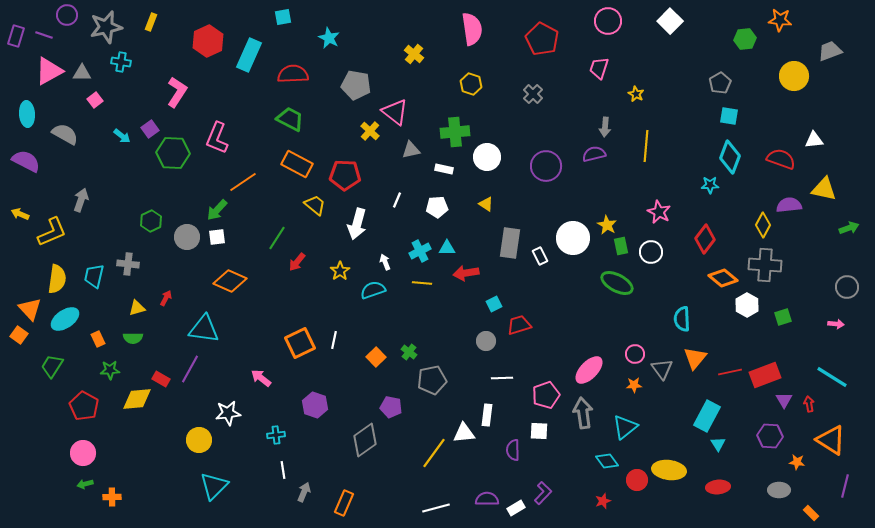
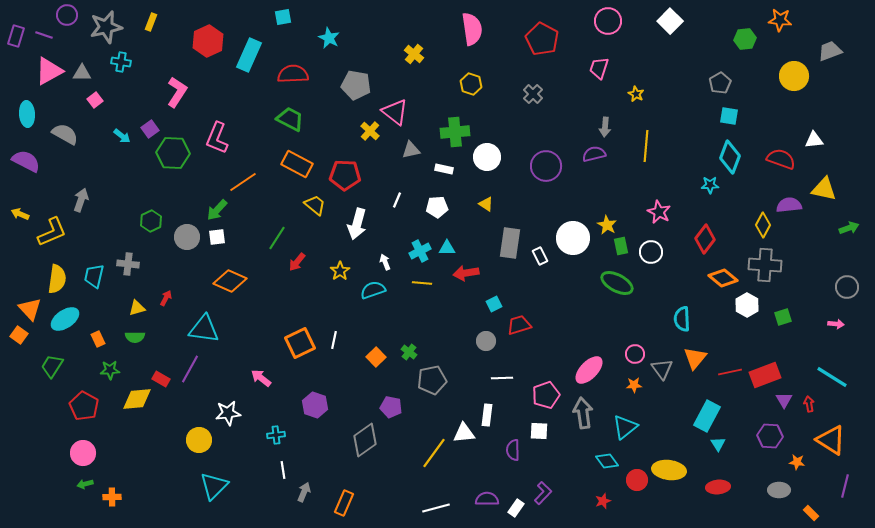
green semicircle at (133, 338): moved 2 px right, 1 px up
white rectangle at (516, 508): rotated 24 degrees counterclockwise
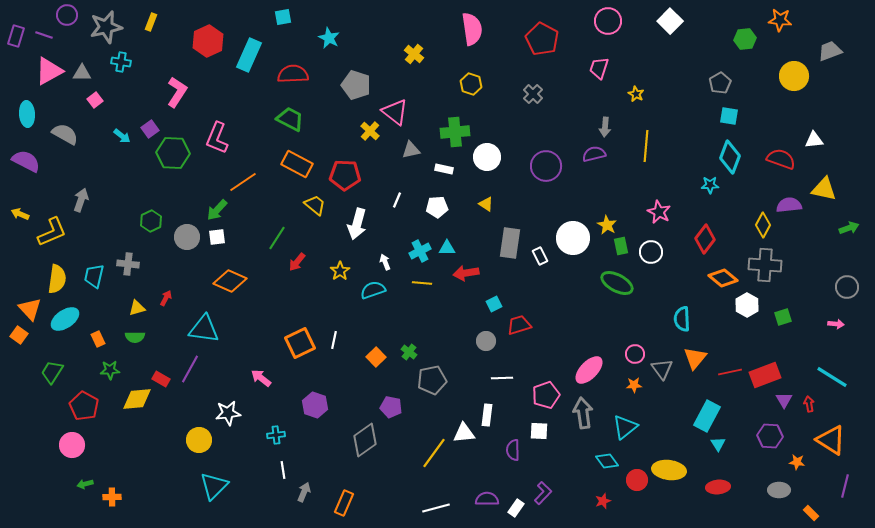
gray pentagon at (356, 85): rotated 8 degrees clockwise
green trapezoid at (52, 366): moved 6 px down
pink circle at (83, 453): moved 11 px left, 8 px up
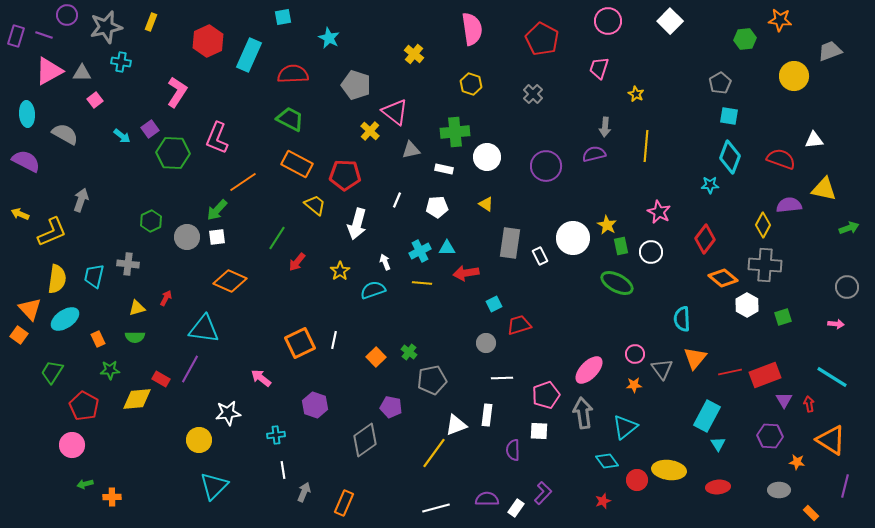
gray circle at (486, 341): moved 2 px down
white triangle at (464, 433): moved 8 px left, 8 px up; rotated 15 degrees counterclockwise
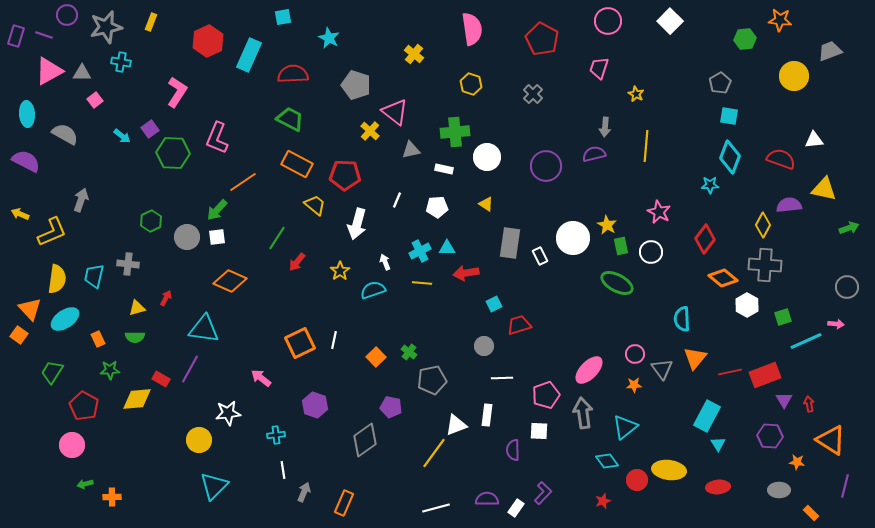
gray circle at (486, 343): moved 2 px left, 3 px down
cyan line at (832, 377): moved 26 px left, 36 px up; rotated 56 degrees counterclockwise
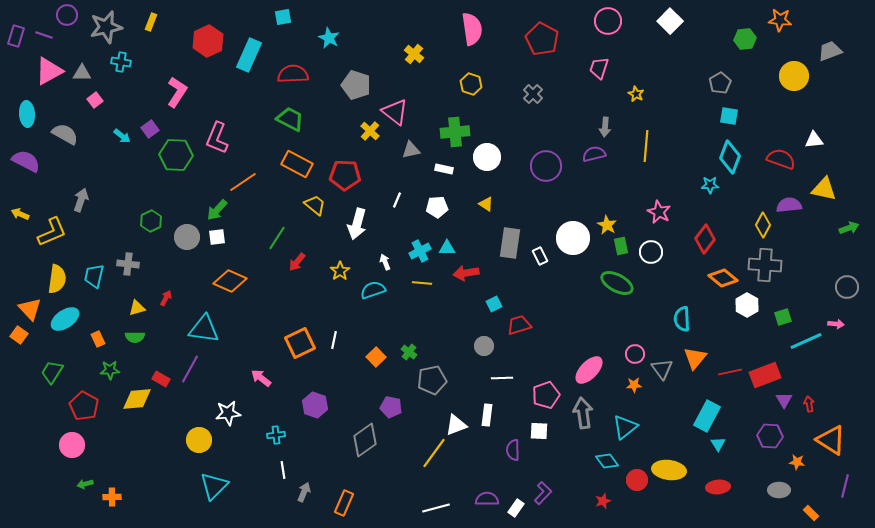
green hexagon at (173, 153): moved 3 px right, 2 px down
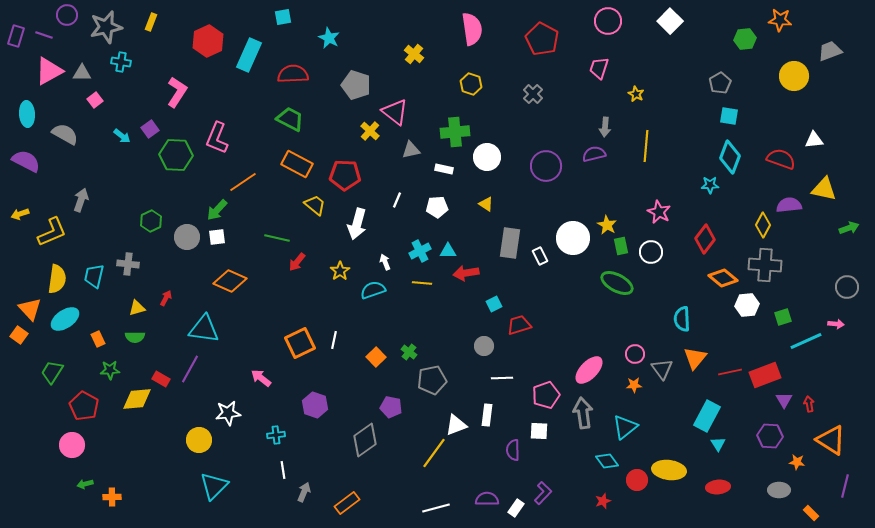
yellow arrow at (20, 214): rotated 42 degrees counterclockwise
green line at (277, 238): rotated 70 degrees clockwise
cyan triangle at (447, 248): moved 1 px right, 3 px down
white hexagon at (747, 305): rotated 25 degrees clockwise
orange rectangle at (344, 503): moved 3 px right; rotated 30 degrees clockwise
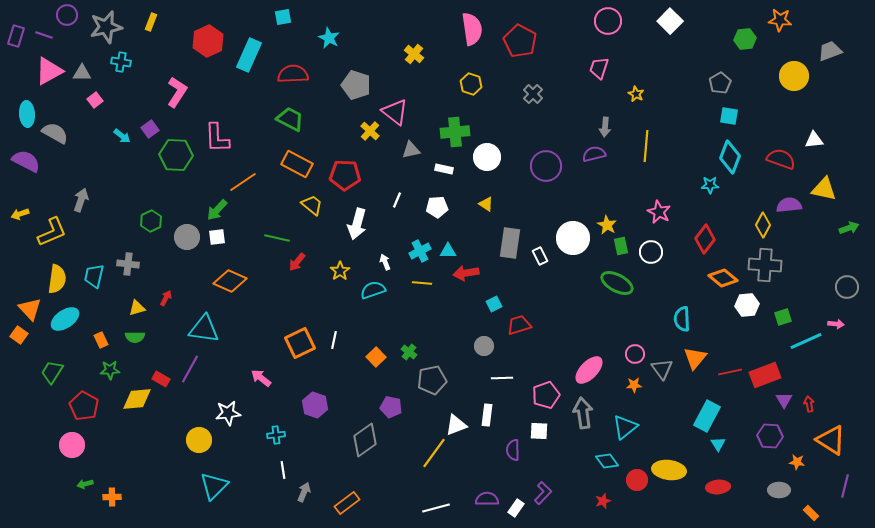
red pentagon at (542, 39): moved 22 px left, 2 px down
gray semicircle at (65, 134): moved 10 px left, 1 px up
pink L-shape at (217, 138): rotated 24 degrees counterclockwise
yellow trapezoid at (315, 205): moved 3 px left
orange rectangle at (98, 339): moved 3 px right, 1 px down
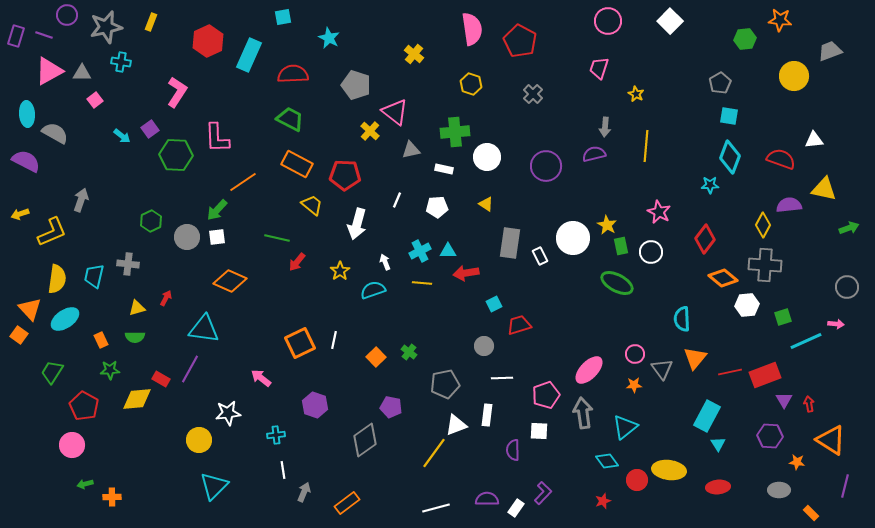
gray pentagon at (432, 380): moved 13 px right, 4 px down
